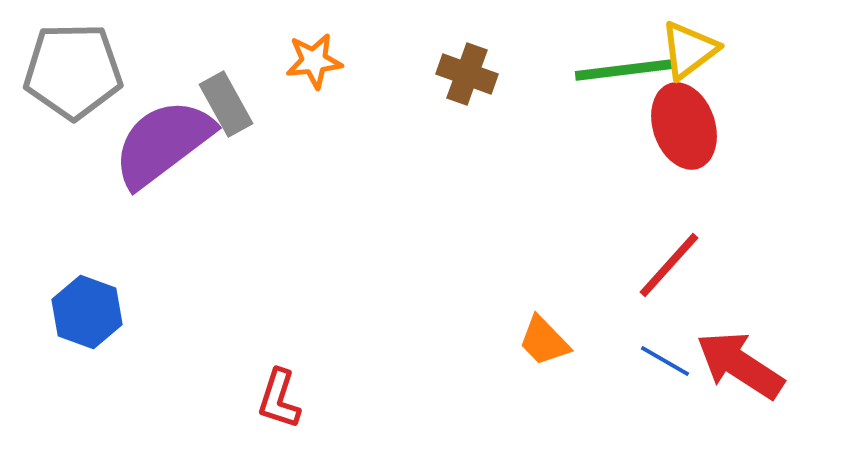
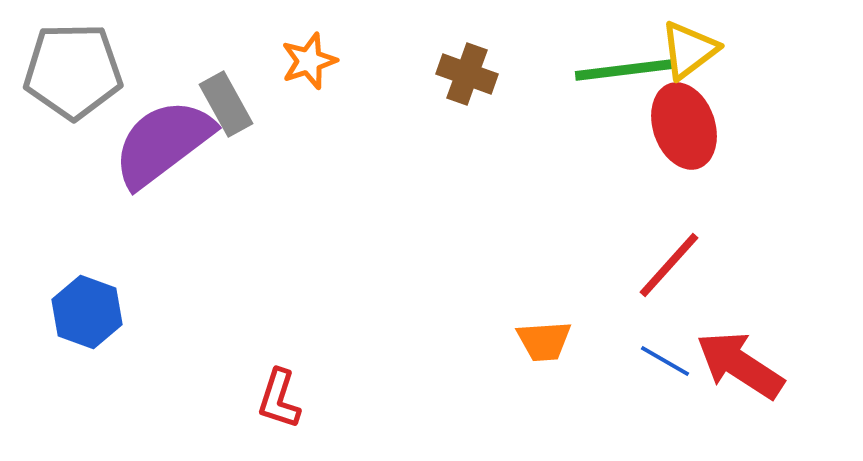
orange star: moved 5 px left; rotated 12 degrees counterclockwise
orange trapezoid: rotated 50 degrees counterclockwise
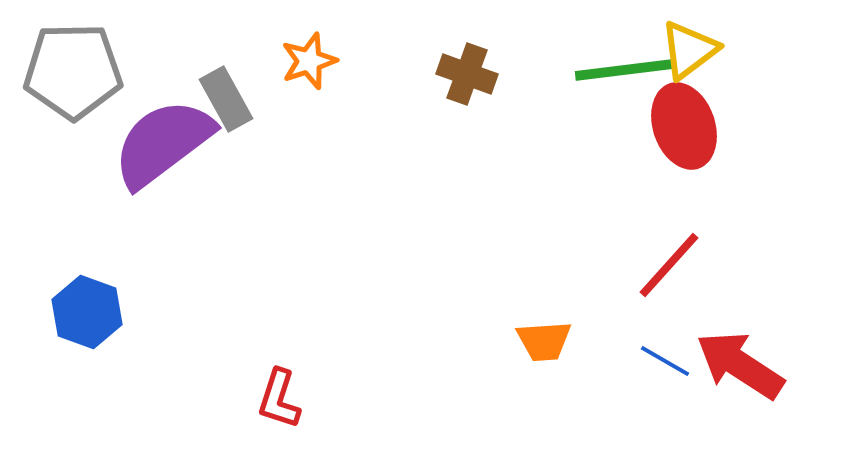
gray rectangle: moved 5 px up
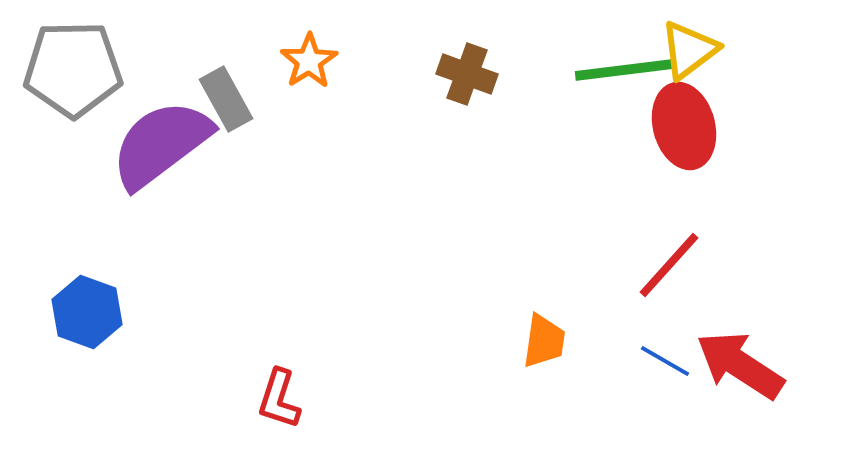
orange star: rotated 14 degrees counterclockwise
gray pentagon: moved 2 px up
red ellipse: rotated 4 degrees clockwise
purple semicircle: moved 2 px left, 1 px down
orange trapezoid: rotated 78 degrees counterclockwise
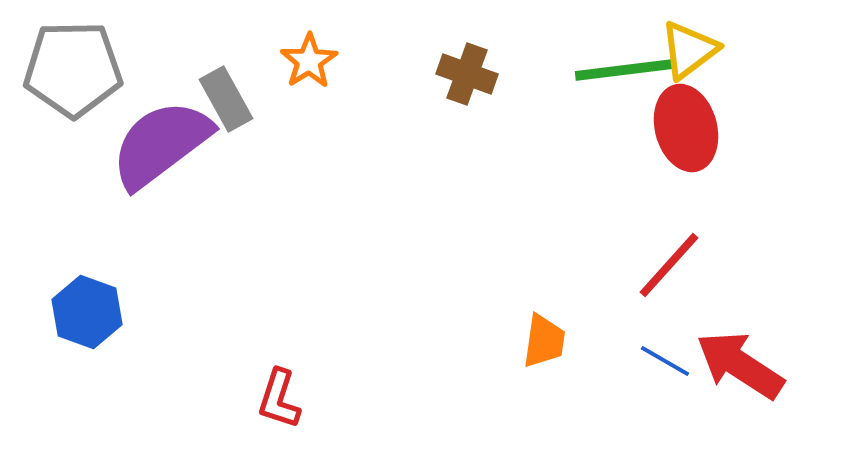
red ellipse: moved 2 px right, 2 px down
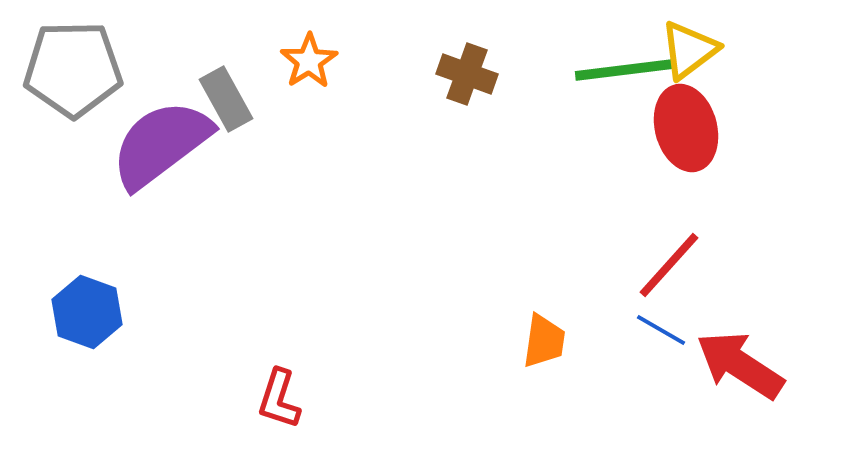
blue line: moved 4 px left, 31 px up
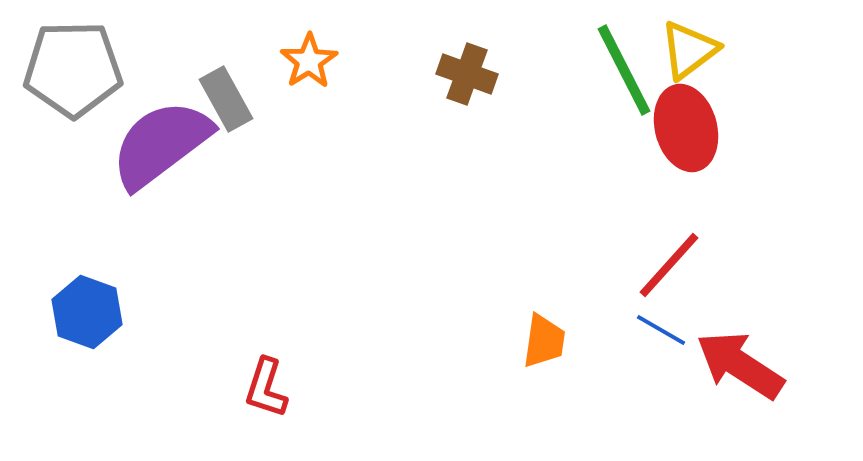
green line: rotated 70 degrees clockwise
red L-shape: moved 13 px left, 11 px up
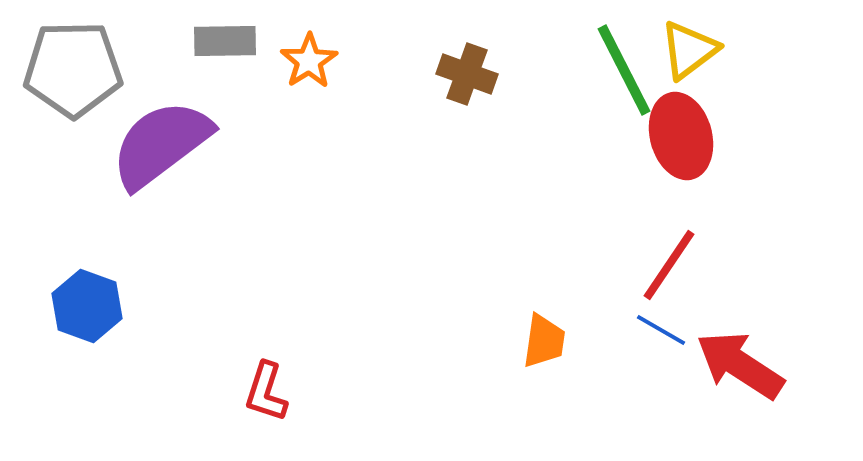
gray rectangle: moved 1 px left, 58 px up; rotated 62 degrees counterclockwise
red ellipse: moved 5 px left, 8 px down
red line: rotated 8 degrees counterclockwise
blue hexagon: moved 6 px up
red L-shape: moved 4 px down
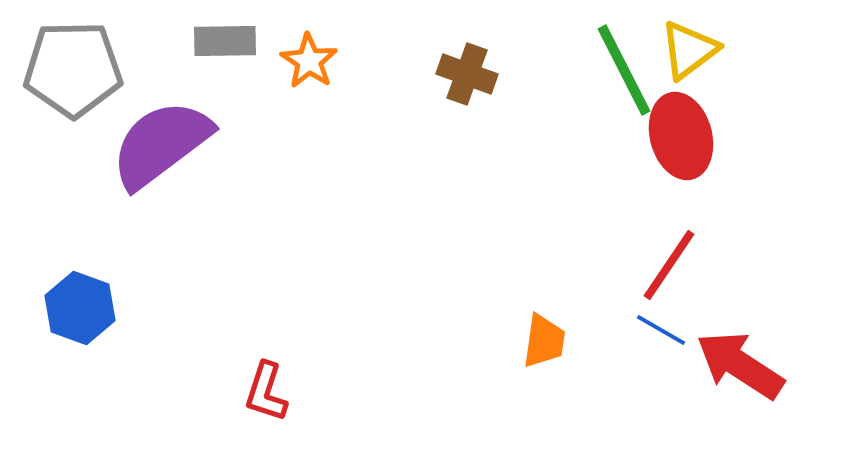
orange star: rotated 6 degrees counterclockwise
blue hexagon: moved 7 px left, 2 px down
